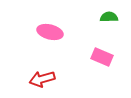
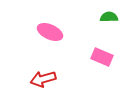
pink ellipse: rotated 10 degrees clockwise
red arrow: moved 1 px right
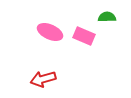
green semicircle: moved 2 px left
pink rectangle: moved 18 px left, 21 px up
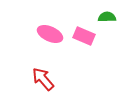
pink ellipse: moved 2 px down
red arrow: rotated 65 degrees clockwise
